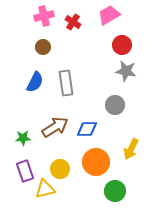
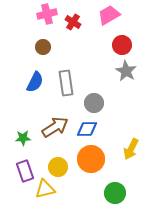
pink cross: moved 3 px right, 2 px up
gray star: rotated 20 degrees clockwise
gray circle: moved 21 px left, 2 px up
orange circle: moved 5 px left, 3 px up
yellow circle: moved 2 px left, 2 px up
green circle: moved 2 px down
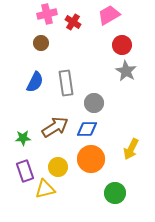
brown circle: moved 2 px left, 4 px up
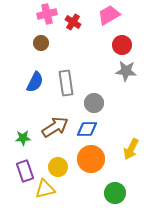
gray star: rotated 25 degrees counterclockwise
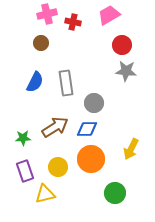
red cross: rotated 21 degrees counterclockwise
yellow triangle: moved 5 px down
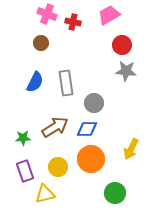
pink cross: rotated 36 degrees clockwise
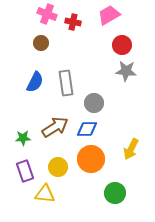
yellow triangle: rotated 20 degrees clockwise
